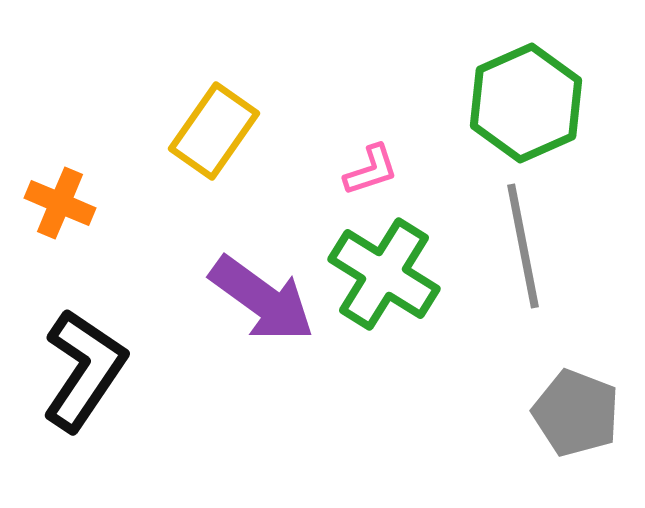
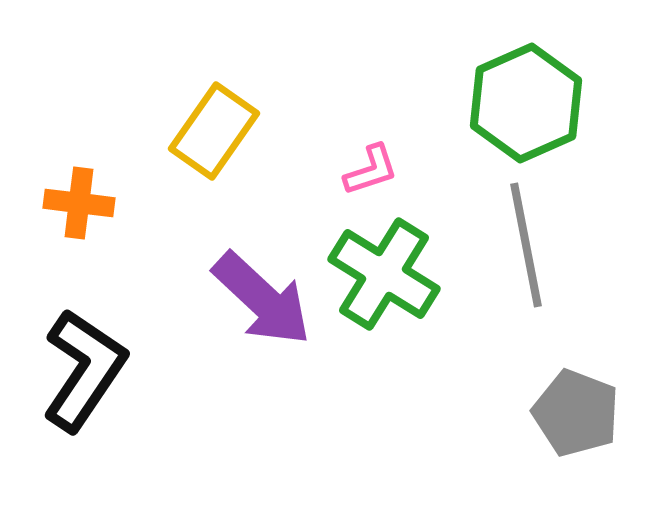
orange cross: moved 19 px right; rotated 16 degrees counterclockwise
gray line: moved 3 px right, 1 px up
purple arrow: rotated 7 degrees clockwise
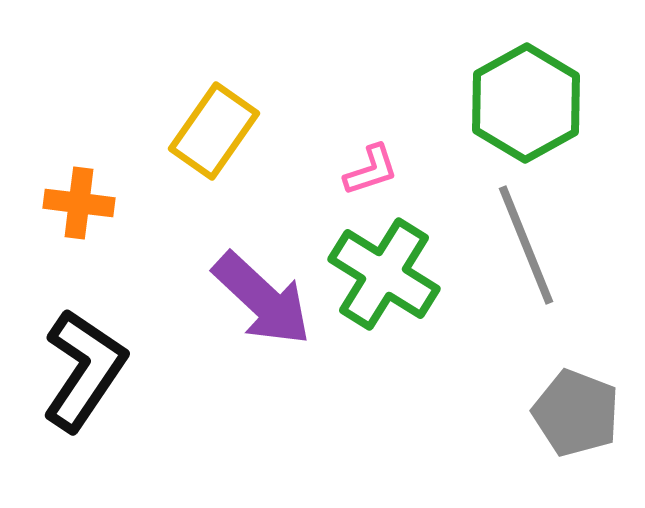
green hexagon: rotated 5 degrees counterclockwise
gray line: rotated 11 degrees counterclockwise
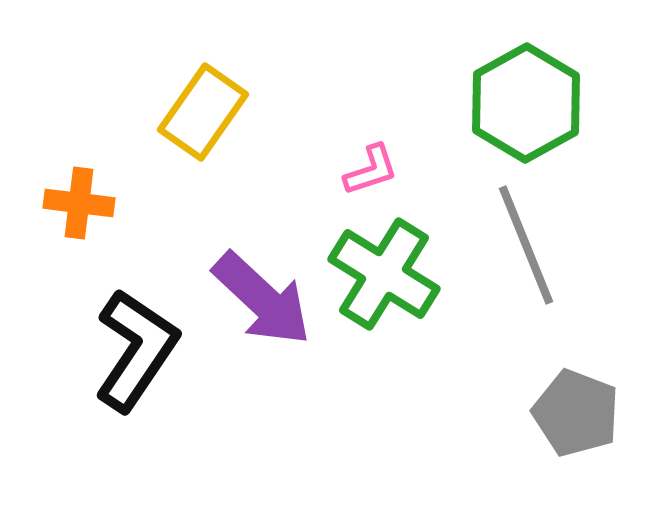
yellow rectangle: moved 11 px left, 19 px up
black L-shape: moved 52 px right, 20 px up
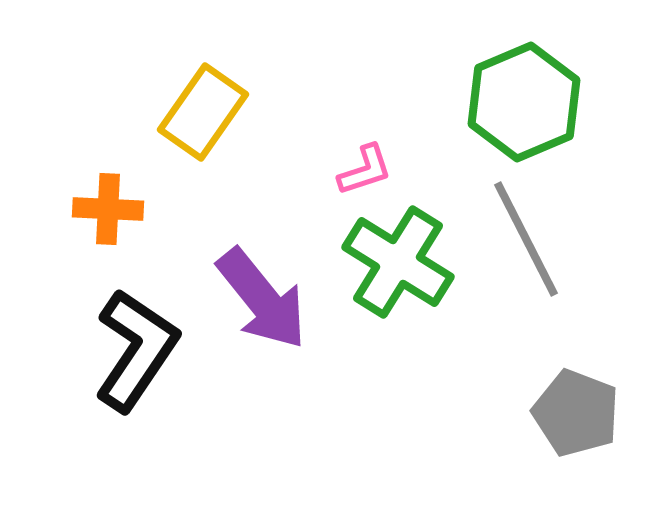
green hexagon: moved 2 px left, 1 px up; rotated 6 degrees clockwise
pink L-shape: moved 6 px left
orange cross: moved 29 px right, 6 px down; rotated 4 degrees counterclockwise
gray line: moved 6 px up; rotated 5 degrees counterclockwise
green cross: moved 14 px right, 12 px up
purple arrow: rotated 8 degrees clockwise
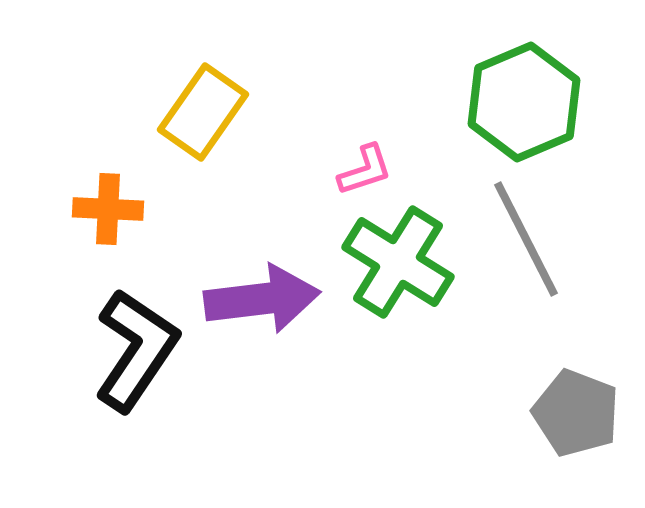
purple arrow: rotated 58 degrees counterclockwise
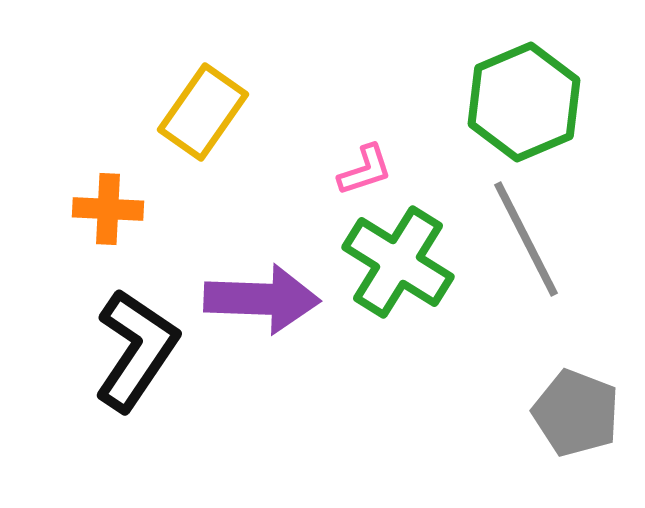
purple arrow: rotated 9 degrees clockwise
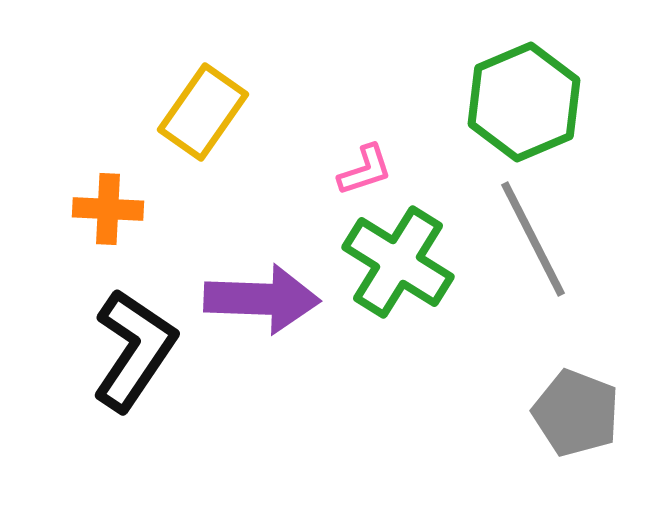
gray line: moved 7 px right
black L-shape: moved 2 px left
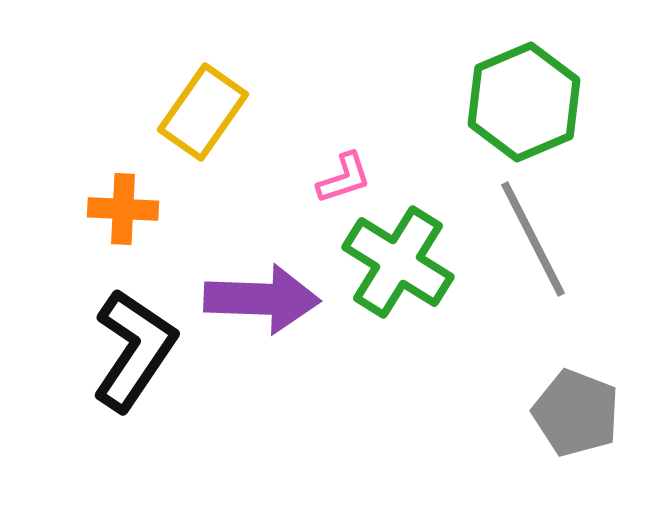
pink L-shape: moved 21 px left, 8 px down
orange cross: moved 15 px right
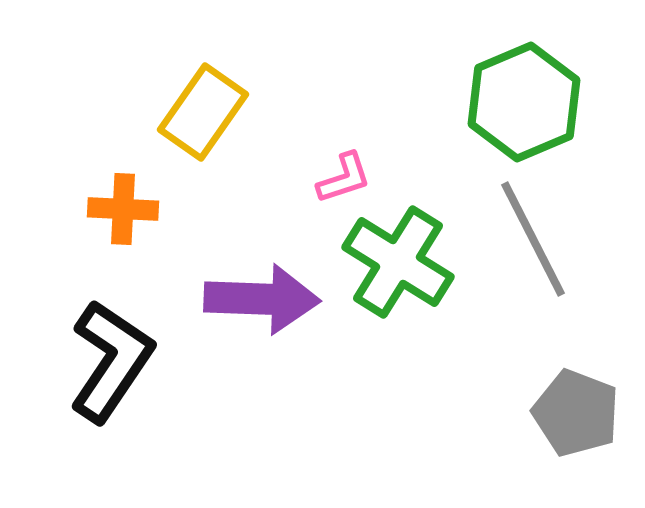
black L-shape: moved 23 px left, 11 px down
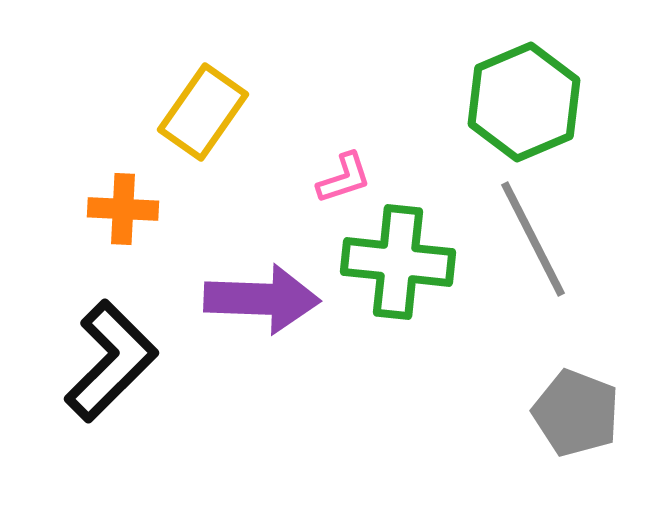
green cross: rotated 26 degrees counterclockwise
black L-shape: rotated 11 degrees clockwise
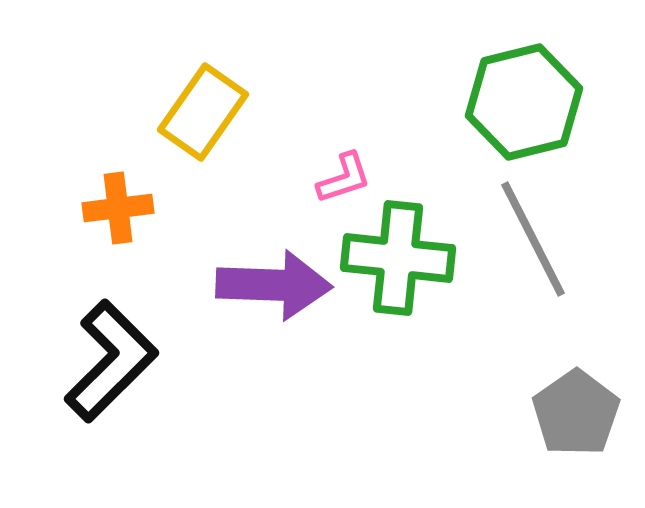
green hexagon: rotated 9 degrees clockwise
orange cross: moved 5 px left, 1 px up; rotated 10 degrees counterclockwise
green cross: moved 4 px up
purple arrow: moved 12 px right, 14 px up
gray pentagon: rotated 16 degrees clockwise
